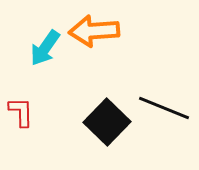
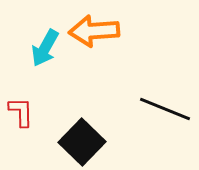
cyan arrow: rotated 6 degrees counterclockwise
black line: moved 1 px right, 1 px down
black square: moved 25 px left, 20 px down
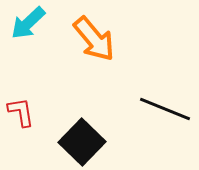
orange arrow: moved 8 px down; rotated 126 degrees counterclockwise
cyan arrow: moved 17 px left, 25 px up; rotated 18 degrees clockwise
red L-shape: rotated 8 degrees counterclockwise
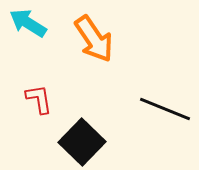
cyan arrow: rotated 75 degrees clockwise
orange arrow: rotated 6 degrees clockwise
red L-shape: moved 18 px right, 13 px up
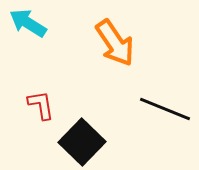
orange arrow: moved 21 px right, 4 px down
red L-shape: moved 2 px right, 6 px down
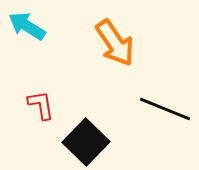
cyan arrow: moved 1 px left, 3 px down
black square: moved 4 px right
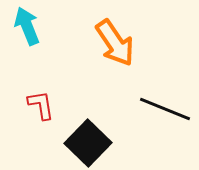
cyan arrow: rotated 36 degrees clockwise
black square: moved 2 px right, 1 px down
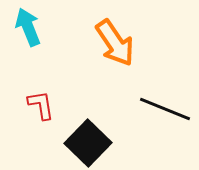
cyan arrow: moved 1 px right, 1 px down
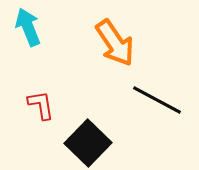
black line: moved 8 px left, 9 px up; rotated 6 degrees clockwise
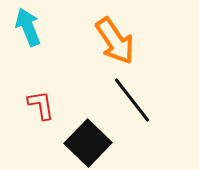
orange arrow: moved 2 px up
black line: moved 25 px left; rotated 24 degrees clockwise
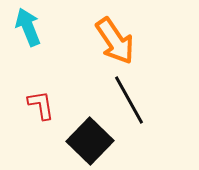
black line: moved 3 px left; rotated 9 degrees clockwise
black square: moved 2 px right, 2 px up
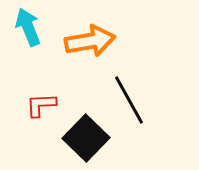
orange arrow: moved 25 px left; rotated 66 degrees counterclockwise
red L-shape: rotated 84 degrees counterclockwise
black square: moved 4 px left, 3 px up
